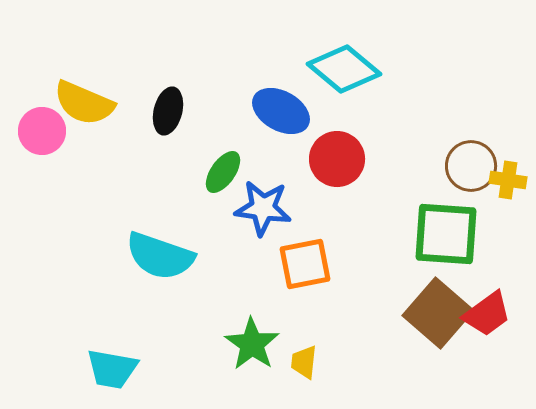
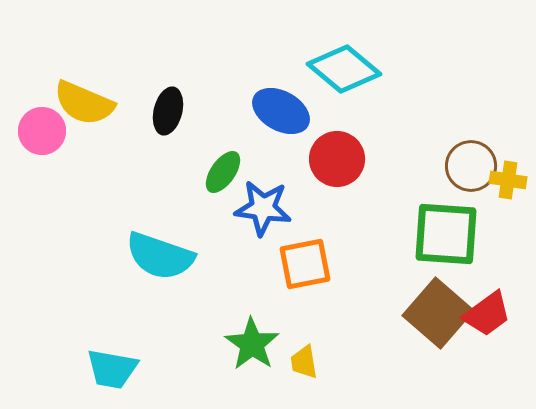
yellow trapezoid: rotated 15 degrees counterclockwise
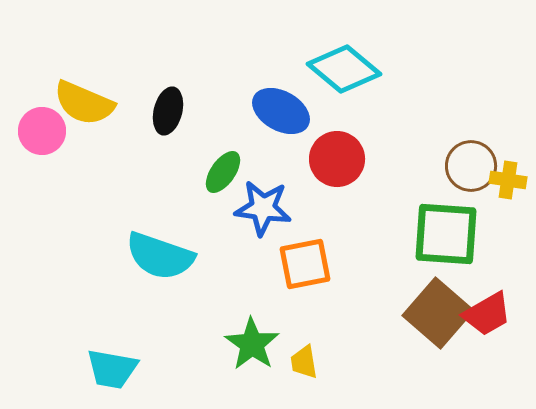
red trapezoid: rotated 6 degrees clockwise
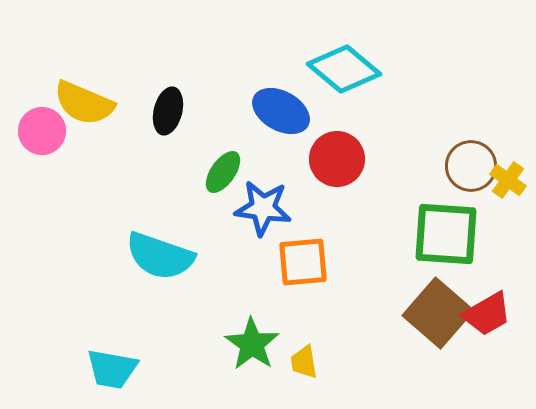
yellow cross: rotated 27 degrees clockwise
orange square: moved 2 px left, 2 px up; rotated 6 degrees clockwise
